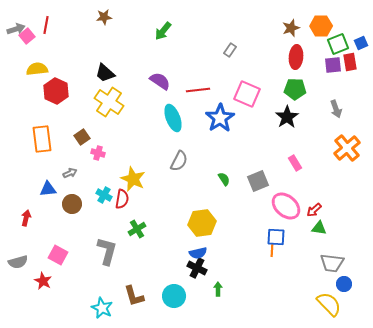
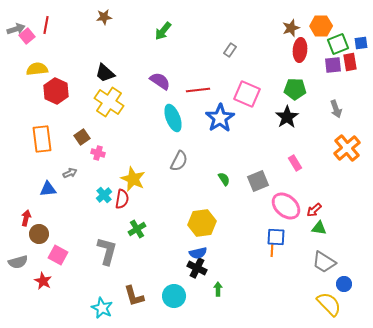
blue square at (361, 43): rotated 16 degrees clockwise
red ellipse at (296, 57): moved 4 px right, 7 px up
cyan cross at (104, 195): rotated 21 degrees clockwise
brown circle at (72, 204): moved 33 px left, 30 px down
gray trapezoid at (332, 263): moved 8 px left, 1 px up; rotated 25 degrees clockwise
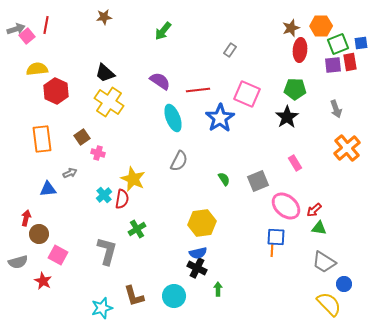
cyan star at (102, 308): rotated 30 degrees clockwise
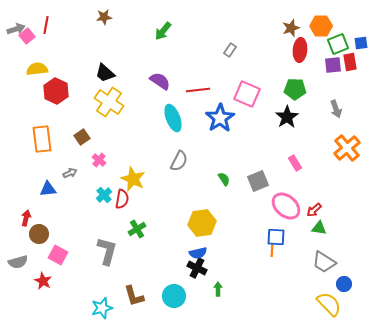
pink cross at (98, 153): moved 1 px right, 7 px down; rotated 24 degrees clockwise
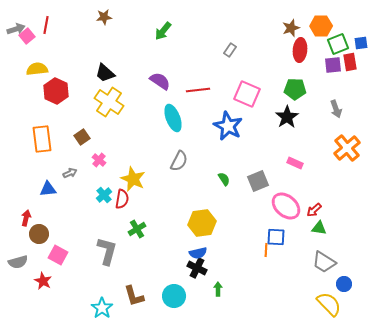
blue star at (220, 118): moved 8 px right, 8 px down; rotated 12 degrees counterclockwise
pink rectangle at (295, 163): rotated 35 degrees counterclockwise
orange line at (272, 250): moved 6 px left
cyan star at (102, 308): rotated 20 degrees counterclockwise
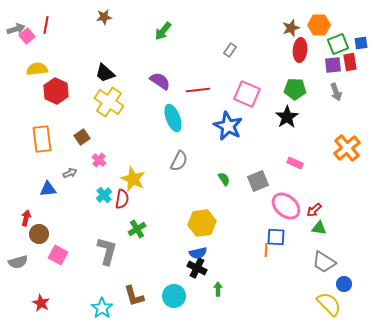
orange hexagon at (321, 26): moved 2 px left, 1 px up
gray arrow at (336, 109): moved 17 px up
red star at (43, 281): moved 2 px left, 22 px down
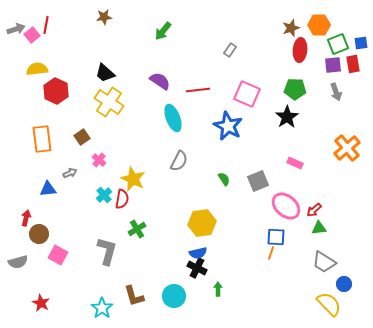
pink square at (27, 36): moved 5 px right, 1 px up
red rectangle at (350, 62): moved 3 px right, 2 px down
green triangle at (319, 228): rotated 14 degrees counterclockwise
orange line at (266, 250): moved 5 px right, 3 px down; rotated 16 degrees clockwise
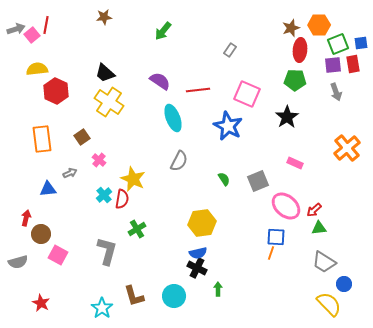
green pentagon at (295, 89): moved 9 px up
brown circle at (39, 234): moved 2 px right
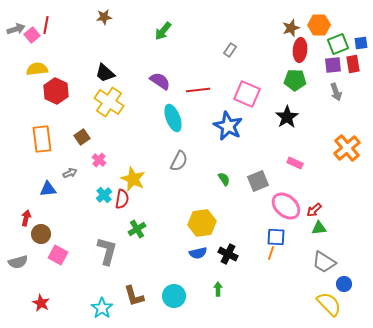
black cross at (197, 268): moved 31 px right, 14 px up
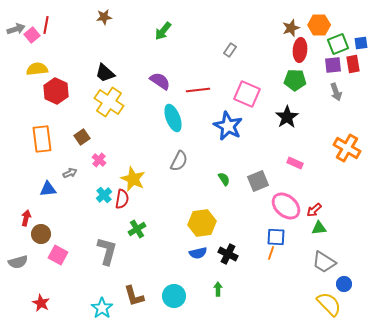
orange cross at (347, 148): rotated 20 degrees counterclockwise
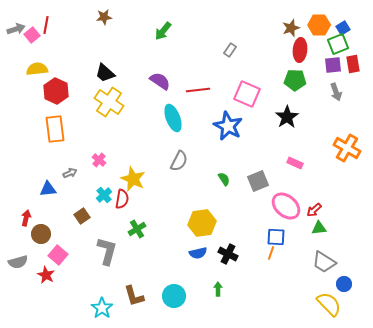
blue square at (361, 43): moved 18 px left, 15 px up; rotated 24 degrees counterclockwise
brown square at (82, 137): moved 79 px down
orange rectangle at (42, 139): moved 13 px right, 10 px up
pink square at (58, 255): rotated 12 degrees clockwise
red star at (41, 303): moved 5 px right, 28 px up
